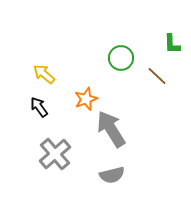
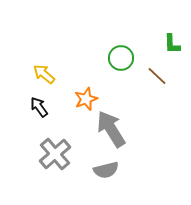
gray semicircle: moved 6 px left, 5 px up
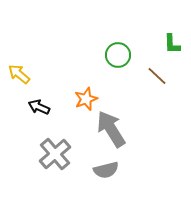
green circle: moved 3 px left, 3 px up
yellow arrow: moved 25 px left
black arrow: rotated 30 degrees counterclockwise
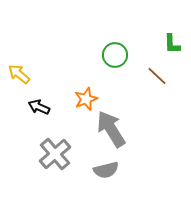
green circle: moved 3 px left
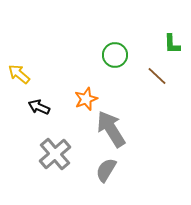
gray semicircle: rotated 135 degrees clockwise
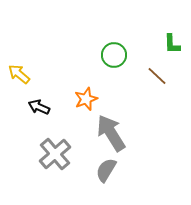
green circle: moved 1 px left
gray arrow: moved 4 px down
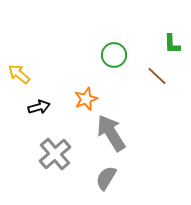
black arrow: rotated 140 degrees clockwise
gray semicircle: moved 8 px down
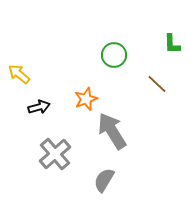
brown line: moved 8 px down
gray arrow: moved 1 px right, 2 px up
gray semicircle: moved 2 px left, 2 px down
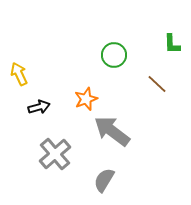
yellow arrow: rotated 25 degrees clockwise
gray arrow: rotated 21 degrees counterclockwise
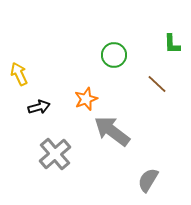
gray semicircle: moved 44 px right
